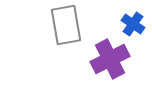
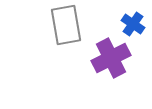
purple cross: moved 1 px right, 1 px up
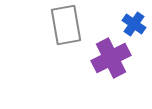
blue cross: moved 1 px right
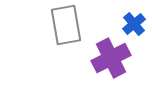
blue cross: rotated 15 degrees clockwise
